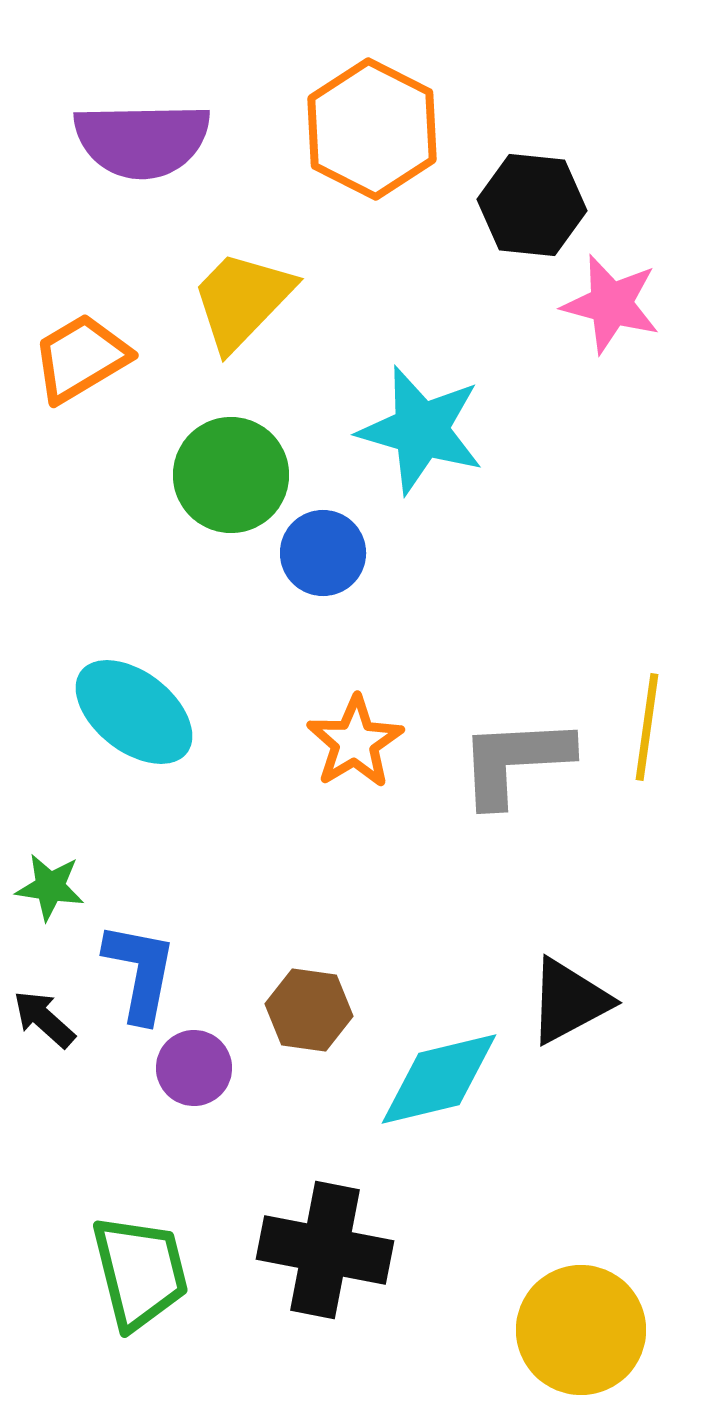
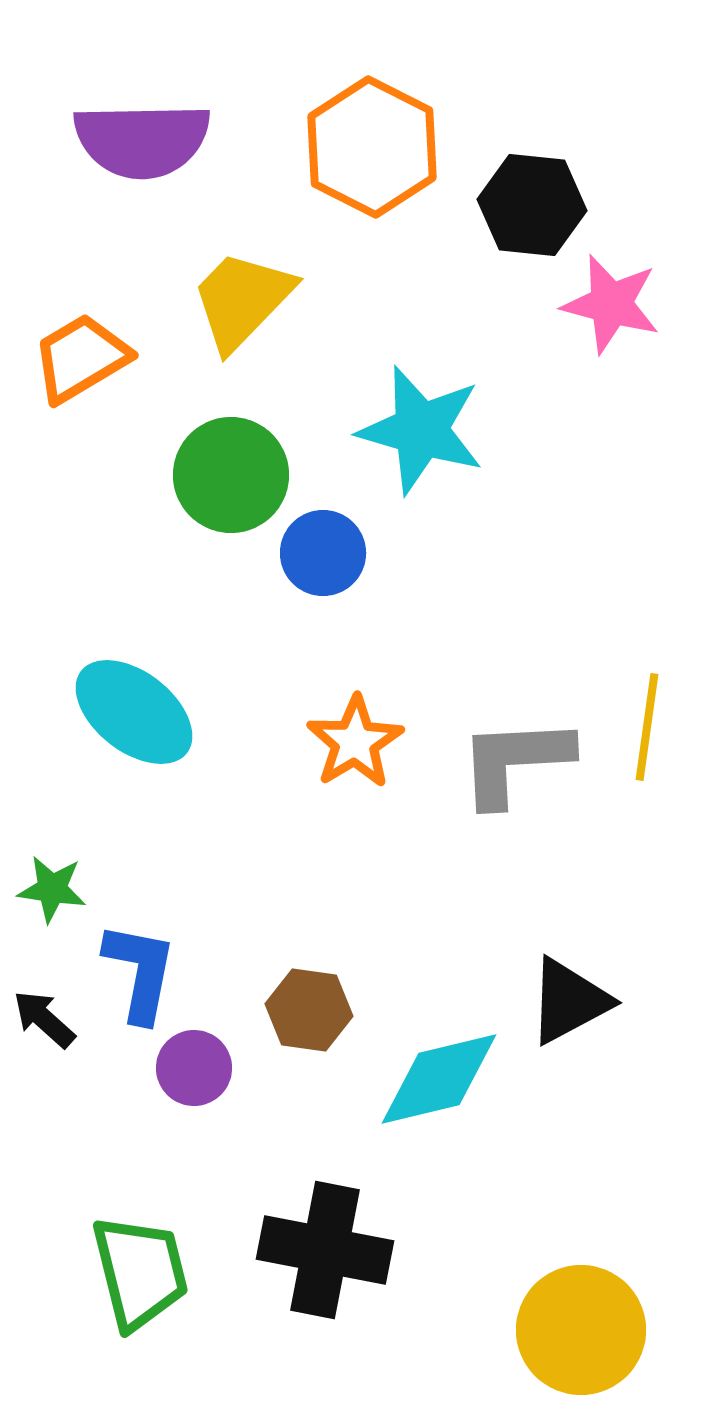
orange hexagon: moved 18 px down
green star: moved 2 px right, 2 px down
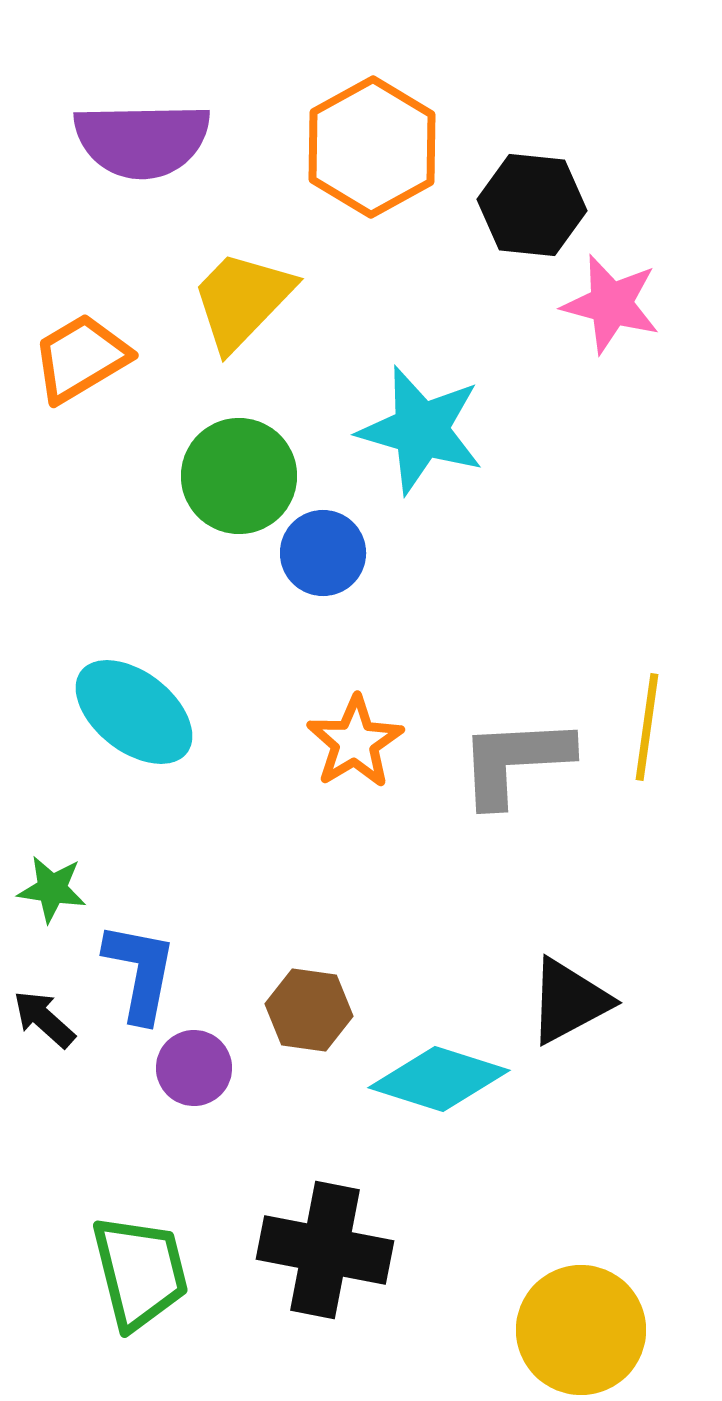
orange hexagon: rotated 4 degrees clockwise
green circle: moved 8 px right, 1 px down
cyan diamond: rotated 31 degrees clockwise
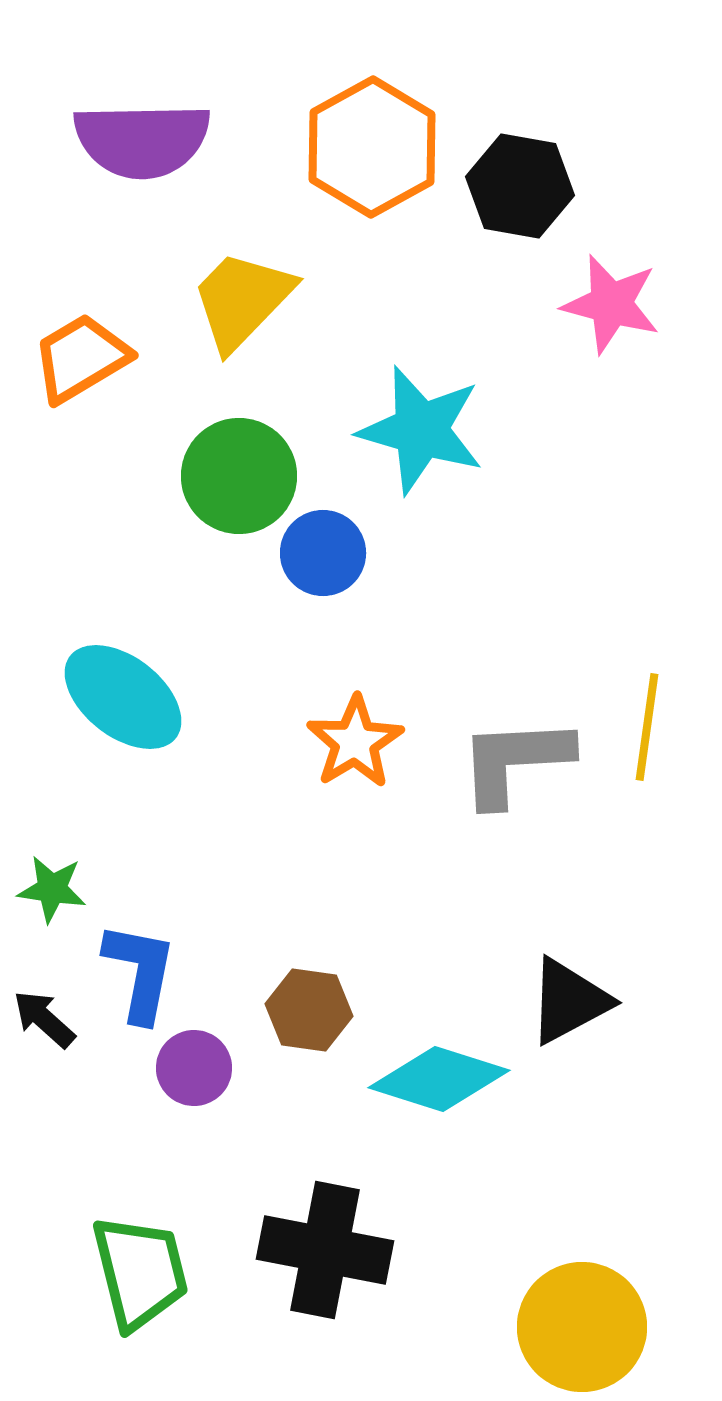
black hexagon: moved 12 px left, 19 px up; rotated 4 degrees clockwise
cyan ellipse: moved 11 px left, 15 px up
yellow circle: moved 1 px right, 3 px up
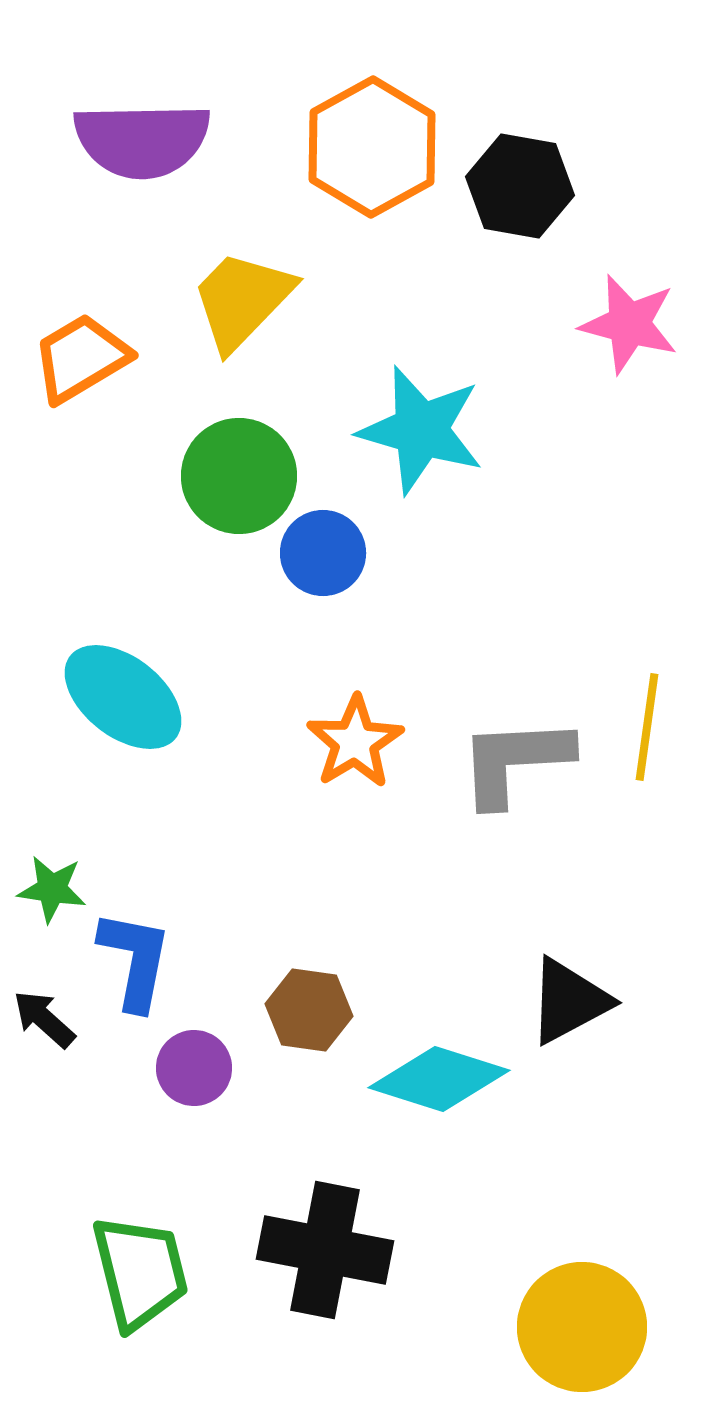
pink star: moved 18 px right, 20 px down
blue L-shape: moved 5 px left, 12 px up
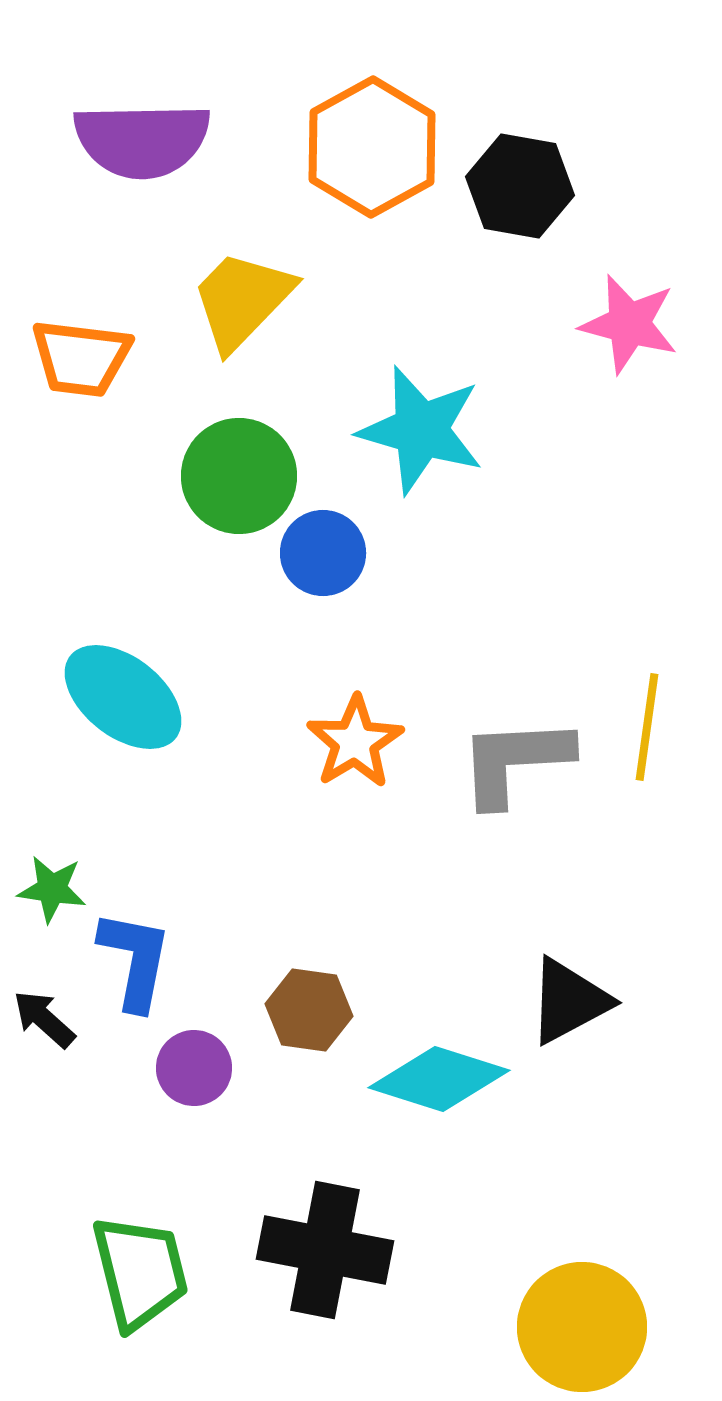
orange trapezoid: rotated 142 degrees counterclockwise
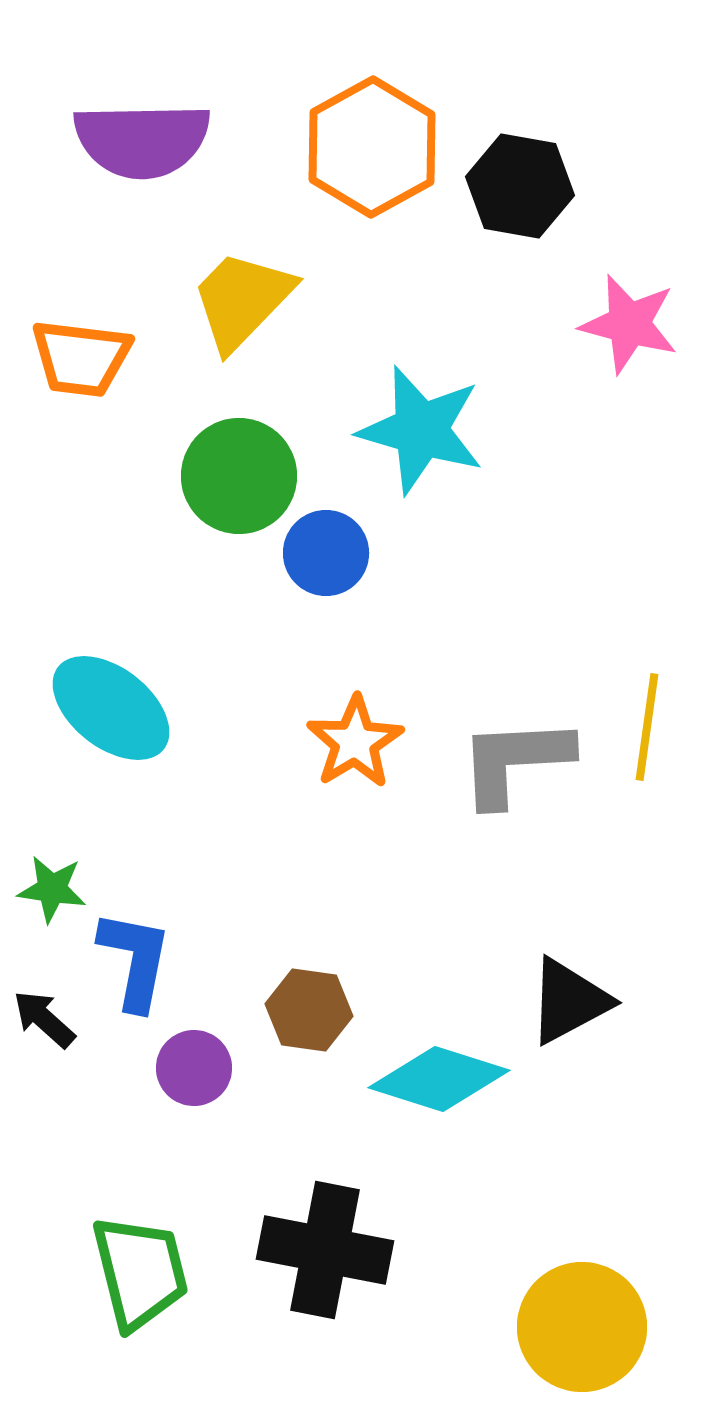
blue circle: moved 3 px right
cyan ellipse: moved 12 px left, 11 px down
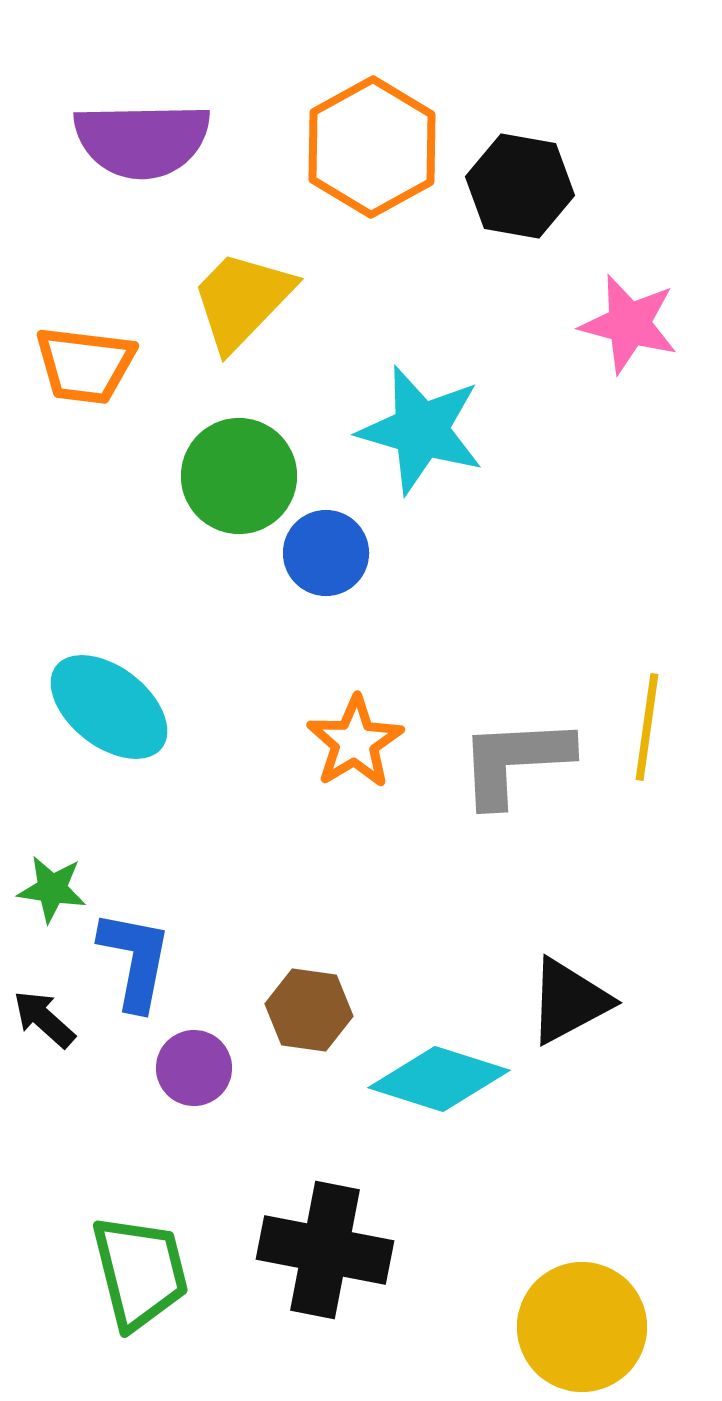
orange trapezoid: moved 4 px right, 7 px down
cyan ellipse: moved 2 px left, 1 px up
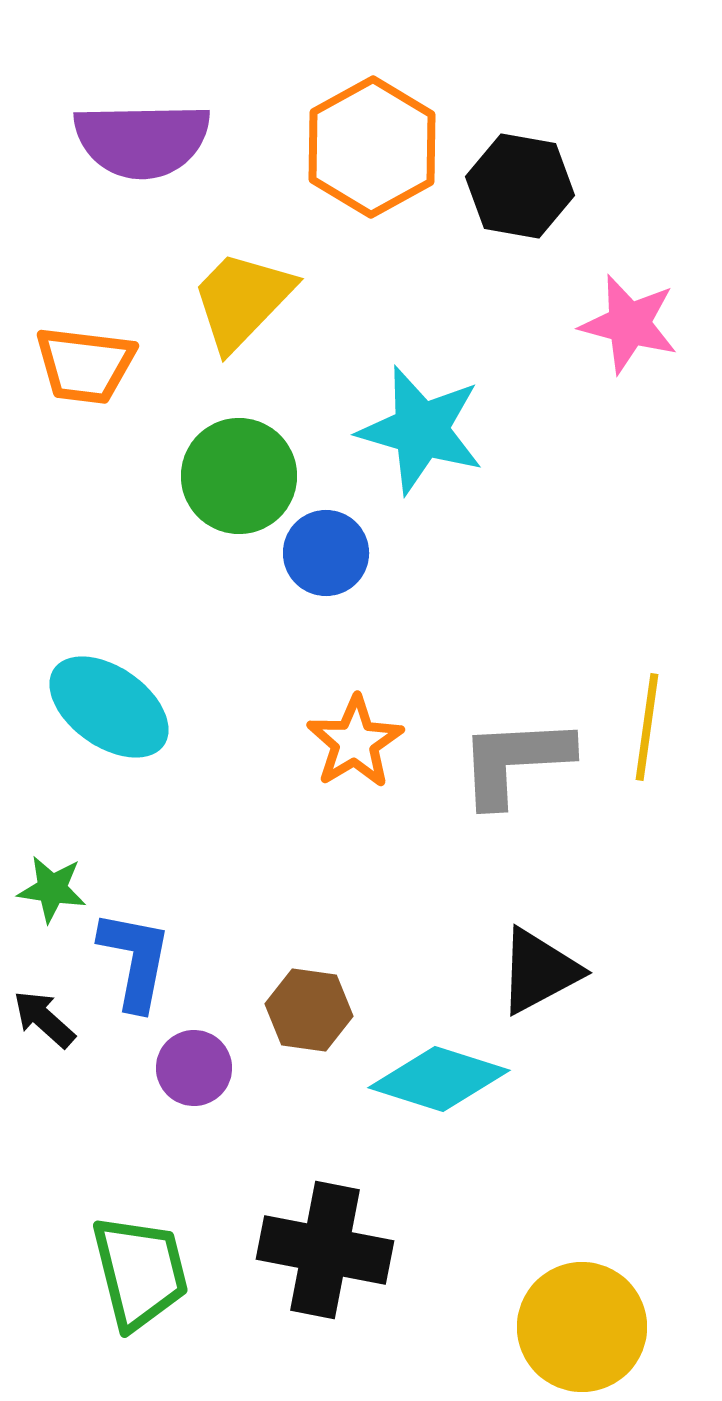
cyan ellipse: rotated 3 degrees counterclockwise
black triangle: moved 30 px left, 30 px up
